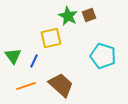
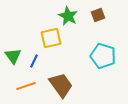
brown square: moved 9 px right
brown trapezoid: rotated 12 degrees clockwise
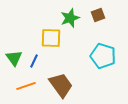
green star: moved 2 px right, 2 px down; rotated 24 degrees clockwise
yellow square: rotated 15 degrees clockwise
green triangle: moved 1 px right, 2 px down
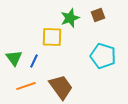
yellow square: moved 1 px right, 1 px up
brown trapezoid: moved 2 px down
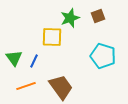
brown square: moved 1 px down
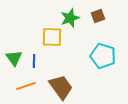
blue line: rotated 24 degrees counterclockwise
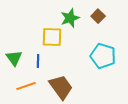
brown square: rotated 24 degrees counterclockwise
blue line: moved 4 px right
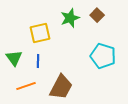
brown square: moved 1 px left, 1 px up
yellow square: moved 12 px left, 4 px up; rotated 15 degrees counterclockwise
brown trapezoid: rotated 64 degrees clockwise
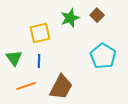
cyan pentagon: rotated 15 degrees clockwise
blue line: moved 1 px right
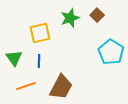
cyan pentagon: moved 8 px right, 4 px up
